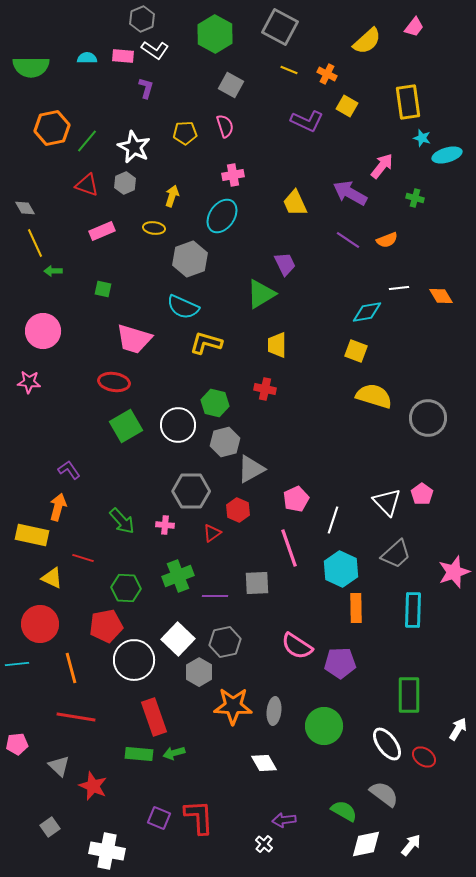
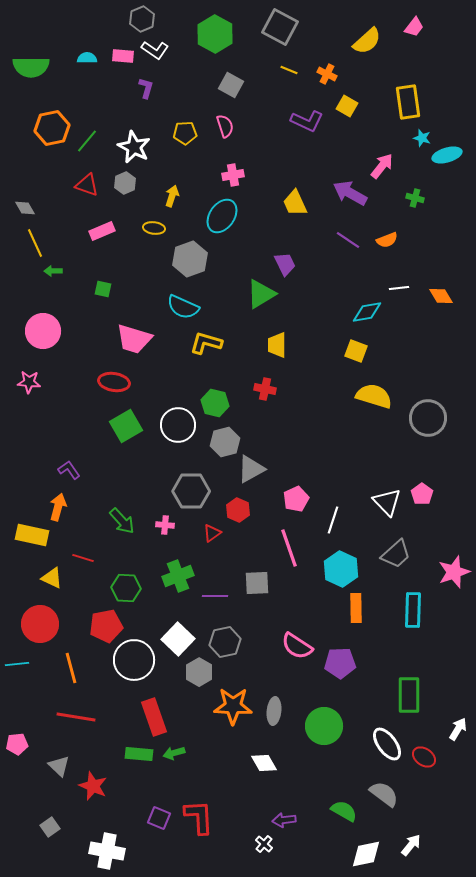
white diamond at (366, 844): moved 10 px down
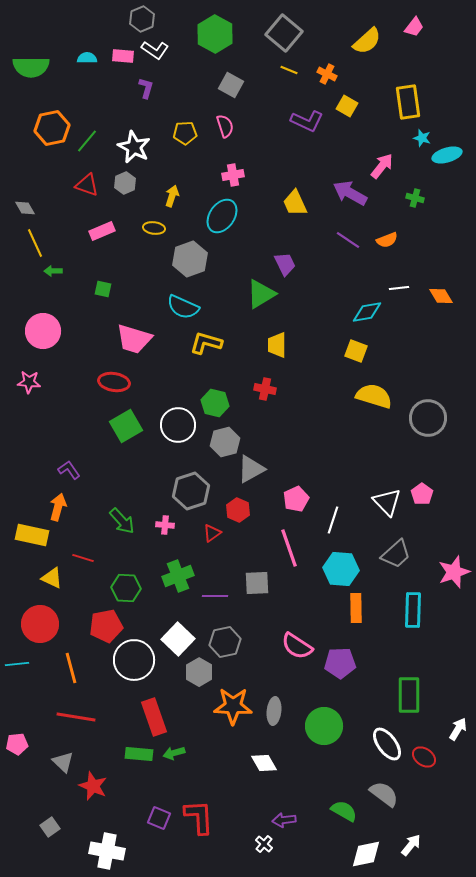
gray square at (280, 27): moved 4 px right, 6 px down; rotated 12 degrees clockwise
gray hexagon at (191, 491): rotated 18 degrees counterclockwise
cyan hexagon at (341, 569): rotated 20 degrees counterclockwise
gray triangle at (59, 766): moved 4 px right, 4 px up
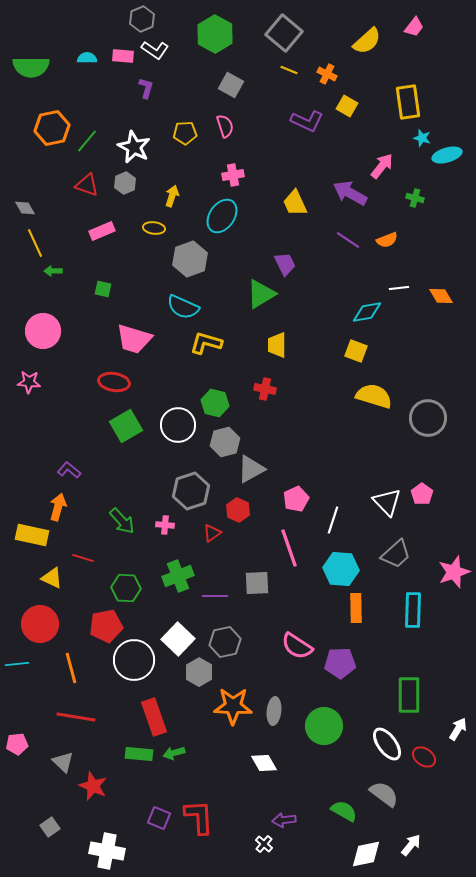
purple L-shape at (69, 470): rotated 15 degrees counterclockwise
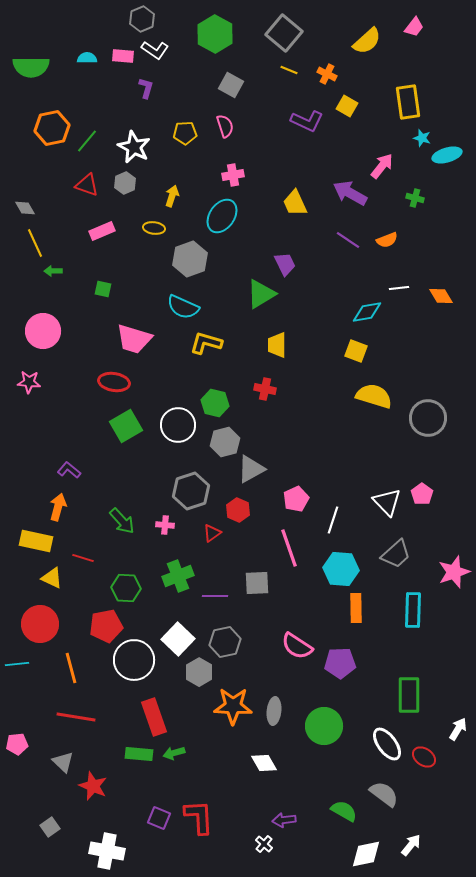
yellow rectangle at (32, 535): moved 4 px right, 6 px down
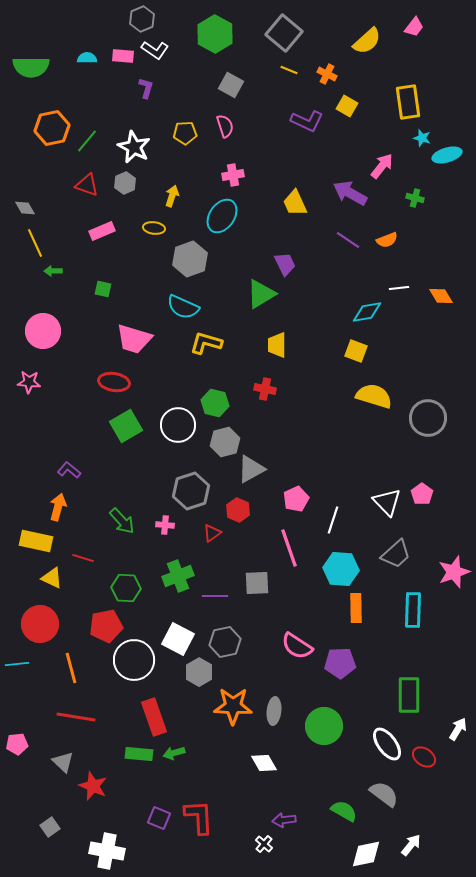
white square at (178, 639): rotated 16 degrees counterclockwise
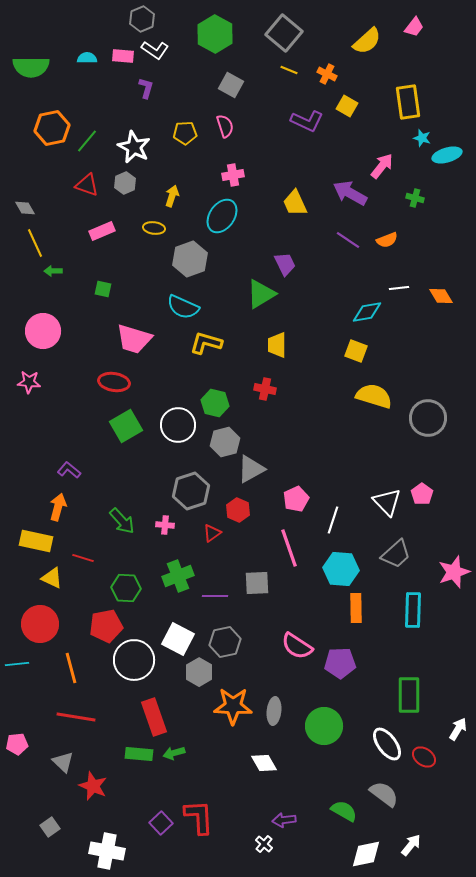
purple square at (159, 818): moved 2 px right, 5 px down; rotated 25 degrees clockwise
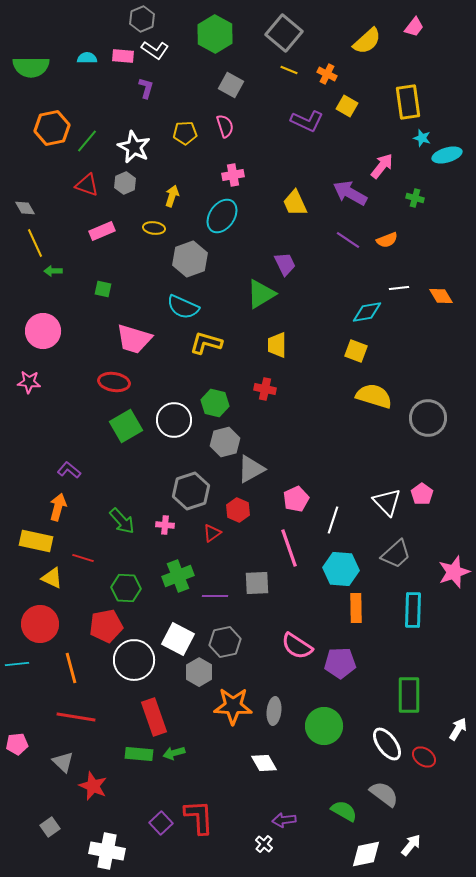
white circle at (178, 425): moved 4 px left, 5 px up
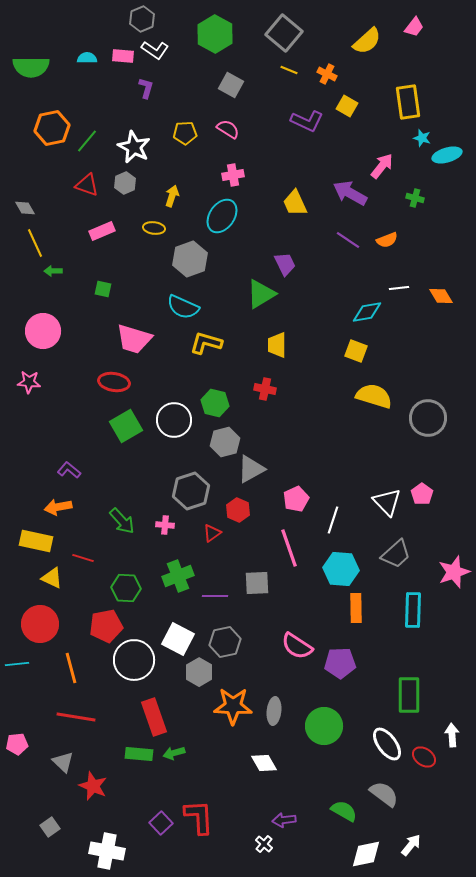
pink semicircle at (225, 126): moved 3 px right, 3 px down; rotated 40 degrees counterclockwise
orange arrow at (58, 507): rotated 116 degrees counterclockwise
white arrow at (458, 729): moved 6 px left, 6 px down; rotated 35 degrees counterclockwise
